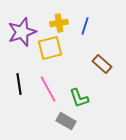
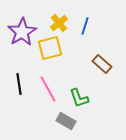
yellow cross: rotated 30 degrees counterclockwise
purple star: rotated 12 degrees counterclockwise
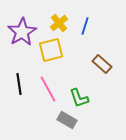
yellow square: moved 1 px right, 2 px down
gray rectangle: moved 1 px right, 1 px up
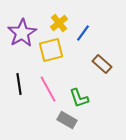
blue line: moved 2 px left, 7 px down; rotated 18 degrees clockwise
purple star: moved 1 px down
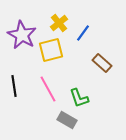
purple star: moved 2 px down; rotated 12 degrees counterclockwise
brown rectangle: moved 1 px up
black line: moved 5 px left, 2 px down
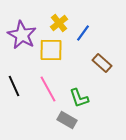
yellow square: rotated 15 degrees clockwise
black line: rotated 15 degrees counterclockwise
